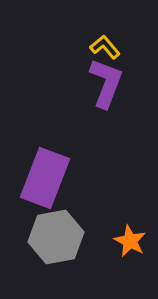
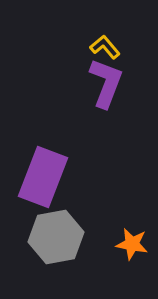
purple rectangle: moved 2 px left, 1 px up
orange star: moved 2 px right, 3 px down; rotated 16 degrees counterclockwise
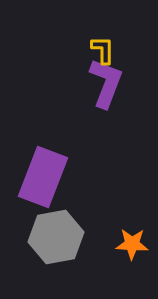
yellow L-shape: moved 2 px left, 3 px down; rotated 40 degrees clockwise
orange star: rotated 8 degrees counterclockwise
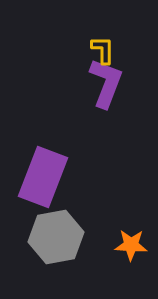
orange star: moved 1 px left, 1 px down
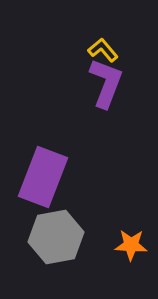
yellow L-shape: rotated 40 degrees counterclockwise
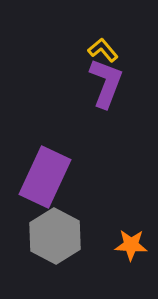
purple rectangle: moved 2 px right; rotated 4 degrees clockwise
gray hexagon: moved 1 px left, 1 px up; rotated 22 degrees counterclockwise
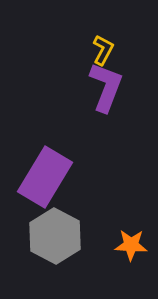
yellow L-shape: rotated 68 degrees clockwise
purple L-shape: moved 4 px down
purple rectangle: rotated 6 degrees clockwise
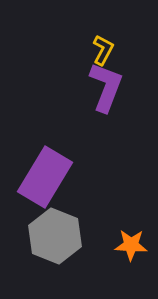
gray hexagon: rotated 6 degrees counterclockwise
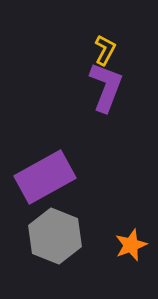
yellow L-shape: moved 2 px right
purple rectangle: rotated 30 degrees clockwise
orange star: rotated 24 degrees counterclockwise
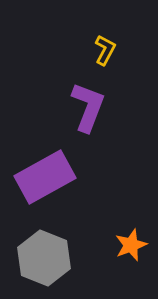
purple L-shape: moved 18 px left, 20 px down
gray hexagon: moved 11 px left, 22 px down
